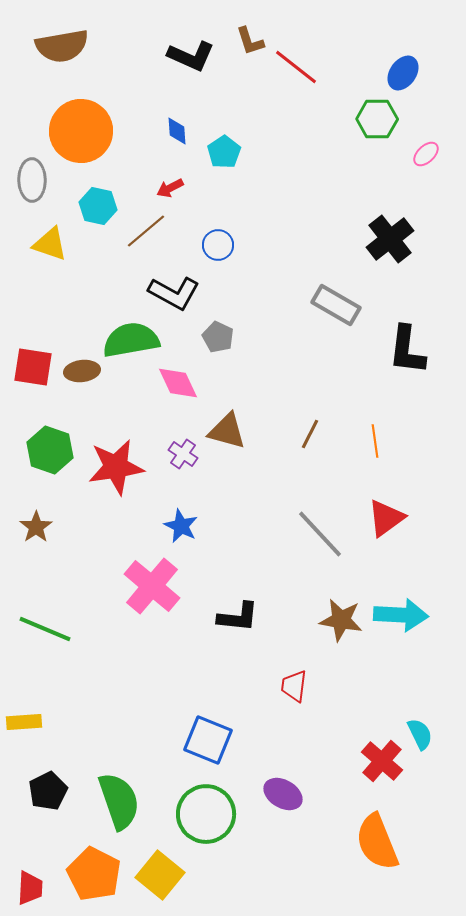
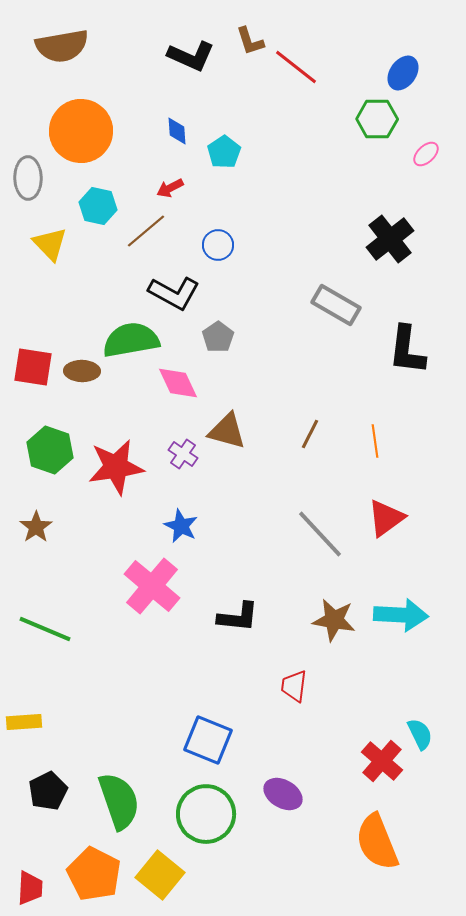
gray ellipse at (32, 180): moved 4 px left, 2 px up
yellow triangle at (50, 244): rotated 27 degrees clockwise
gray pentagon at (218, 337): rotated 12 degrees clockwise
brown ellipse at (82, 371): rotated 8 degrees clockwise
brown star at (341, 620): moved 7 px left
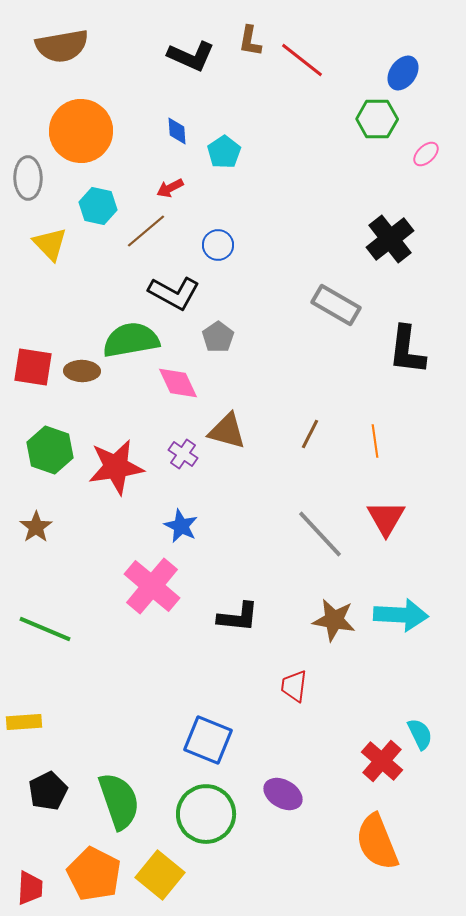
brown L-shape at (250, 41): rotated 28 degrees clockwise
red line at (296, 67): moved 6 px right, 7 px up
red triangle at (386, 518): rotated 24 degrees counterclockwise
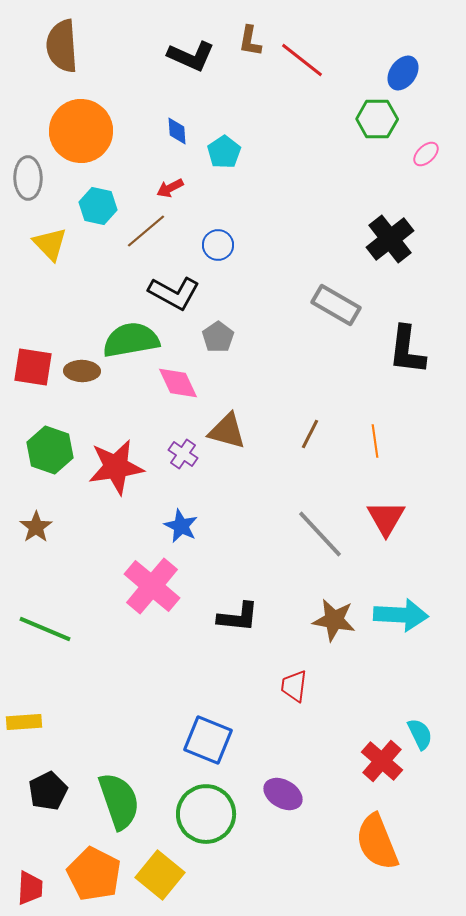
brown semicircle at (62, 46): rotated 96 degrees clockwise
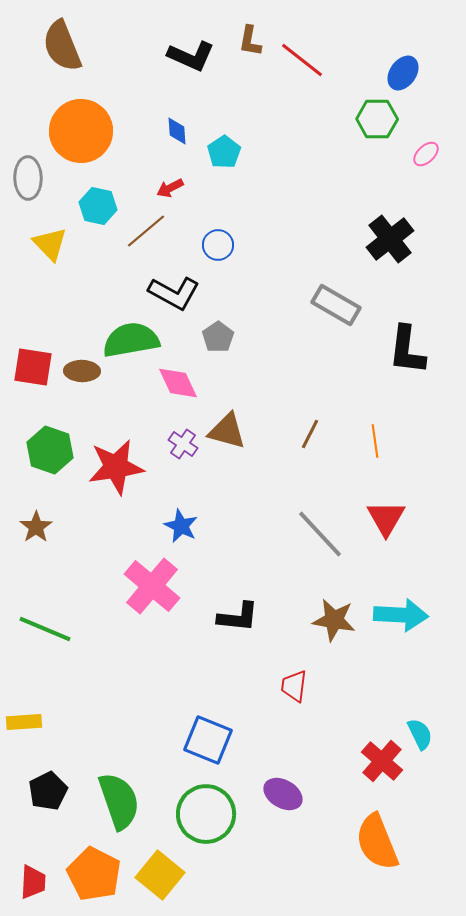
brown semicircle at (62, 46): rotated 18 degrees counterclockwise
purple cross at (183, 454): moved 10 px up
red trapezoid at (30, 888): moved 3 px right, 6 px up
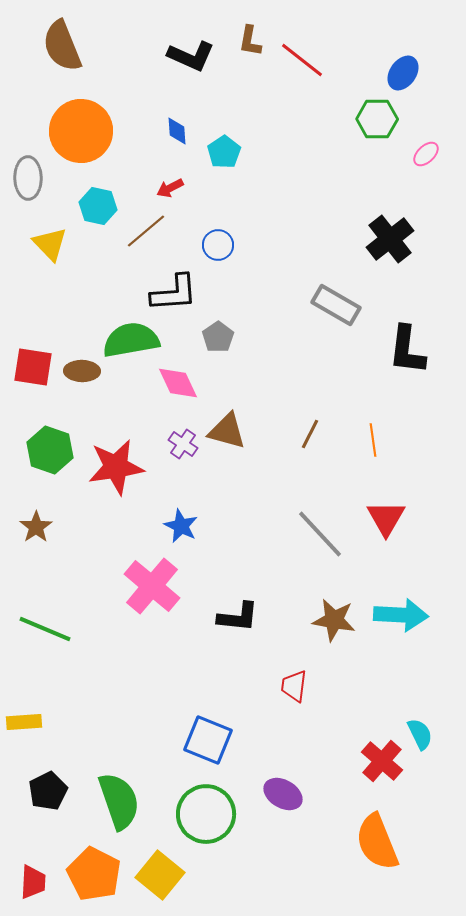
black L-shape at (174, 293): rotated 33 degrees counterclockwise
orange line at (375, 441): moved 2 px left, 1 px up
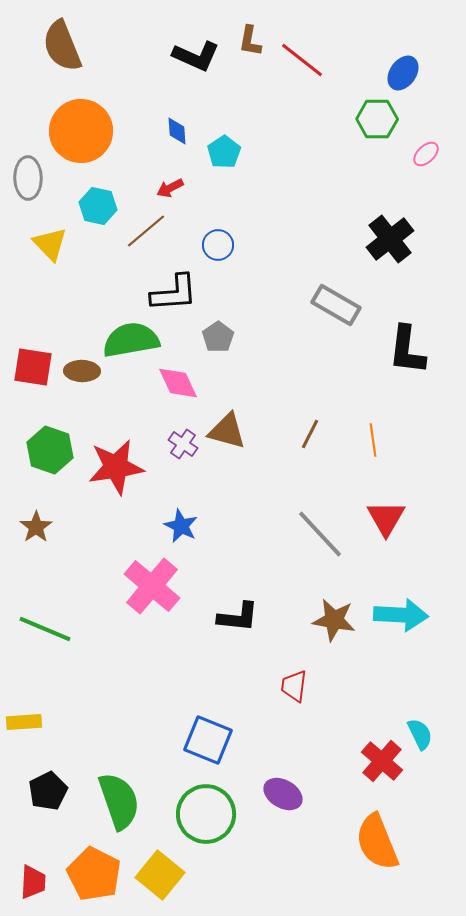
black L-shape at (191, 56): moved 5 px right
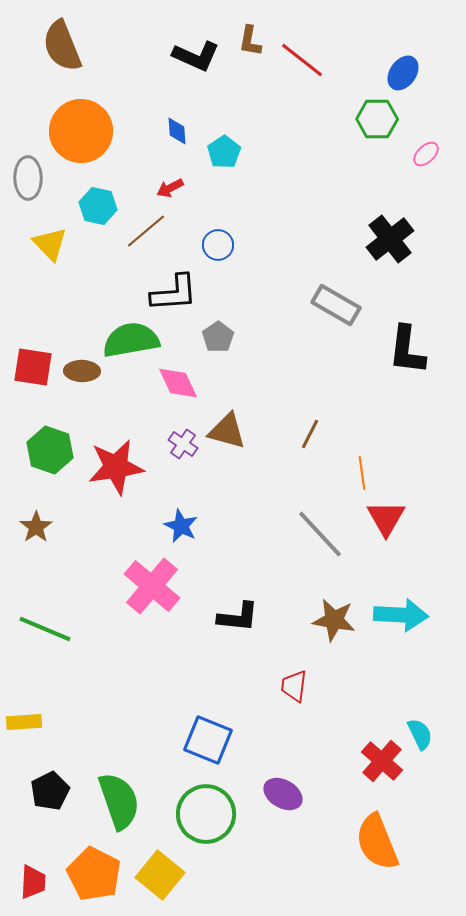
orange line at (373, 440): moved 11 px left, 33 px down
black pentagon at (48, 791): moved 2 px right
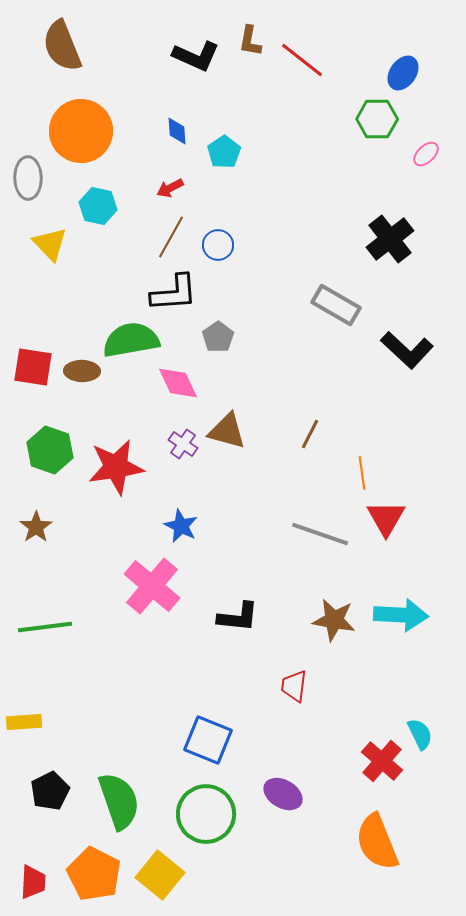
brown line at (146, 231): moved 25 px right, 6 px down; rotated 21 degrees counterclockwise
black L-shape at (407, 350): rotated 54 degrees counterclockwise
gray line at (320, 534): rotated 28 degrees counterclockwise
green line at (45, 629): moved 2 px up; rotated 30 degrees counterclockwise
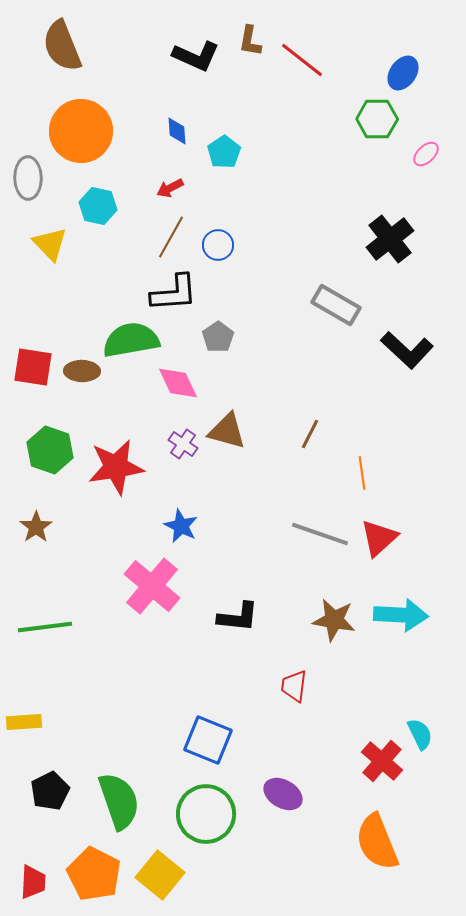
red triangle at (386, 518): moved 7 px left, 20 px down; rotated 18 degrees clockwise
